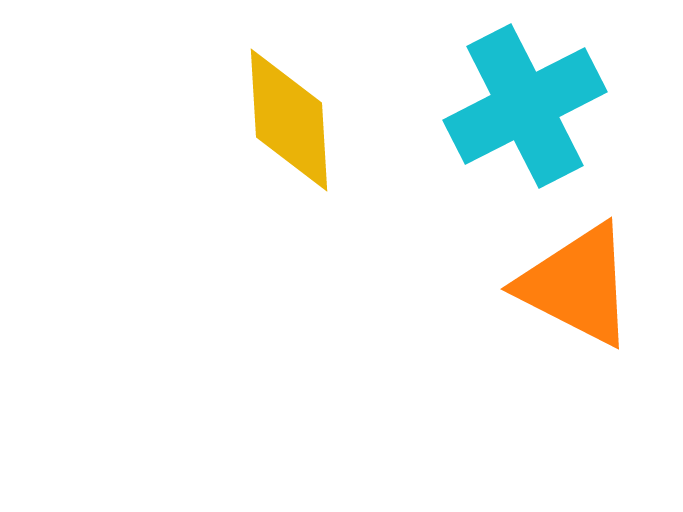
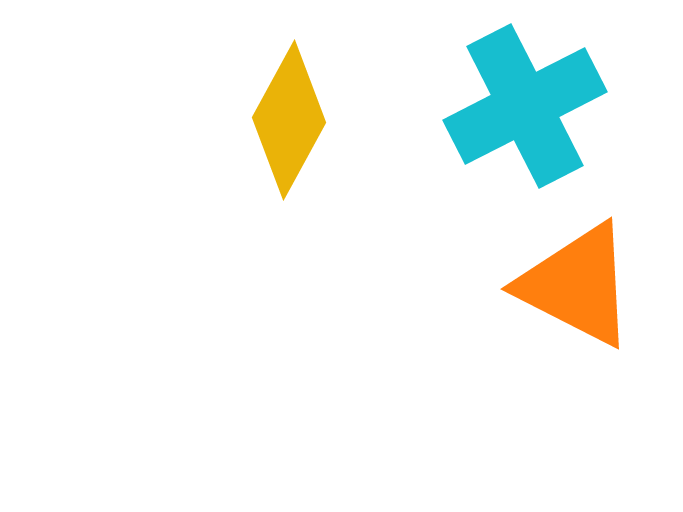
yellow diamond: rotated 32 degrees clockwise
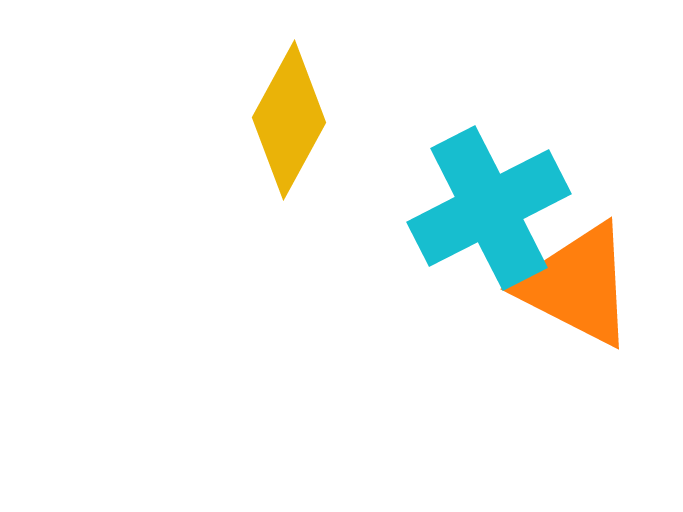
cyan cross: moved 36 px left, 102 px down
